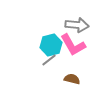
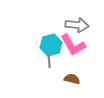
gray line: rotated 56 degrees counterclockwise
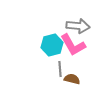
gray arrow: moved 1 px right, 1 px down
cyan hexagon: moved 1 px right
gray line: moved 11 px right, 9 px down
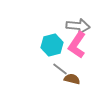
pink L-shape: moved 4 px right; rotated 64 degrees clockwise
gray line: rotated 49 degrees counterclockwise
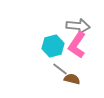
cyan hexagon: moved 1 px right, 1 px down
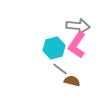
cyan hexagon: moved 1 px right, 2 px down
brown semicircle: moved 2 px down
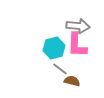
pink L-shape: rotated 32 degrees counterclockwise
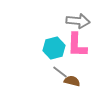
gray arrow: moved 5 px up
gray line: moved 3 px down
